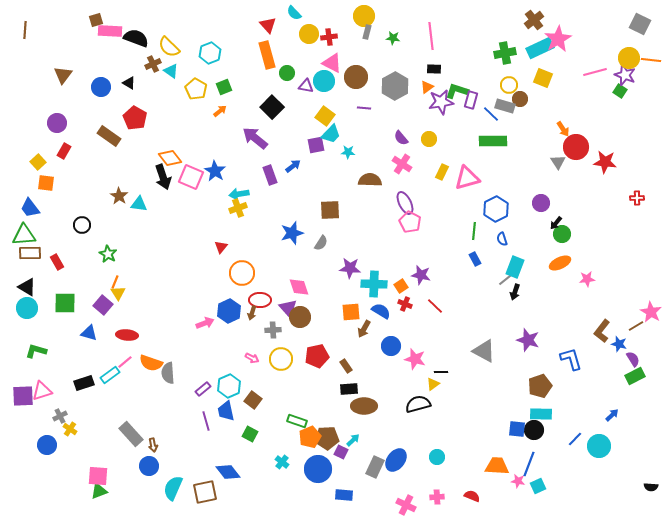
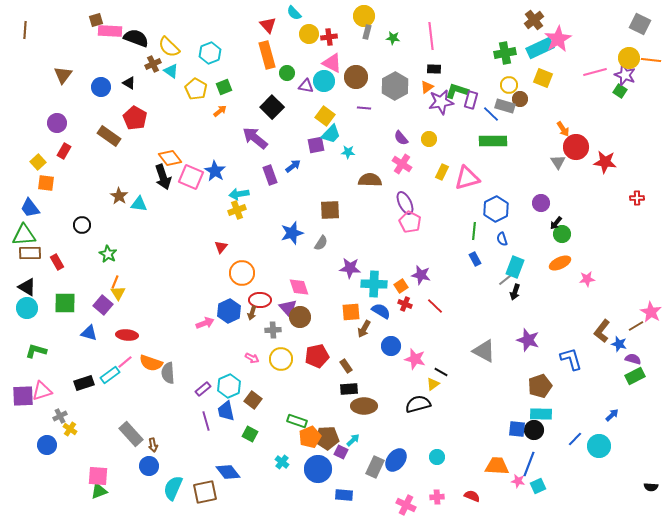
yellow cross at (238, 208): moved 1 px left, 2 px down
purple semicircle at (633, 359): rotated 42 degrees counterclockwise
black line at (441, 372): rotated 32 degrees clockwise
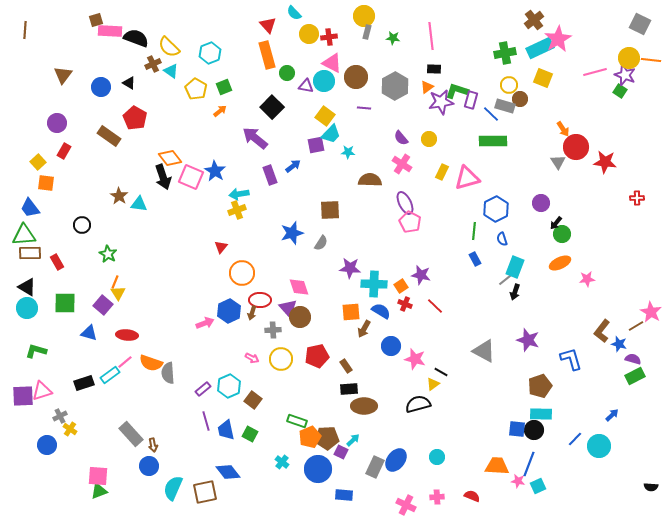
blue trapezoid at (226, 411): moved 19 px down
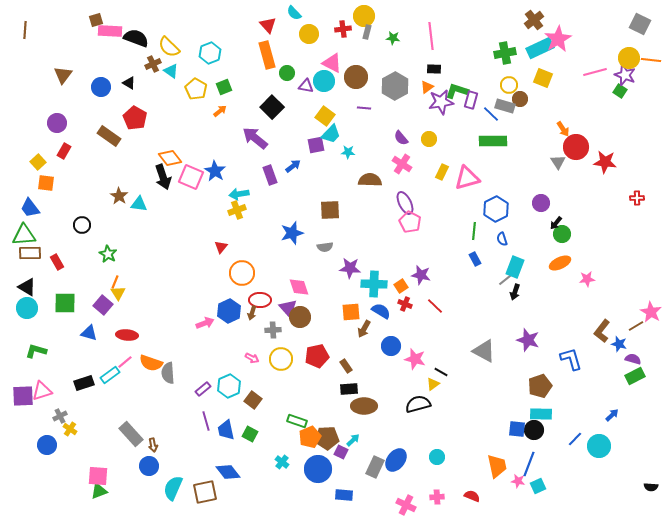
red cross at (329, 37): moved 14 px right, 8 px up
gray semicircle at (321, 243): moved 4 px right, 4 px down; rotated 49 degrees clockwise
orange trapezoid at (497, 466): rotated 75 degrees clockwise
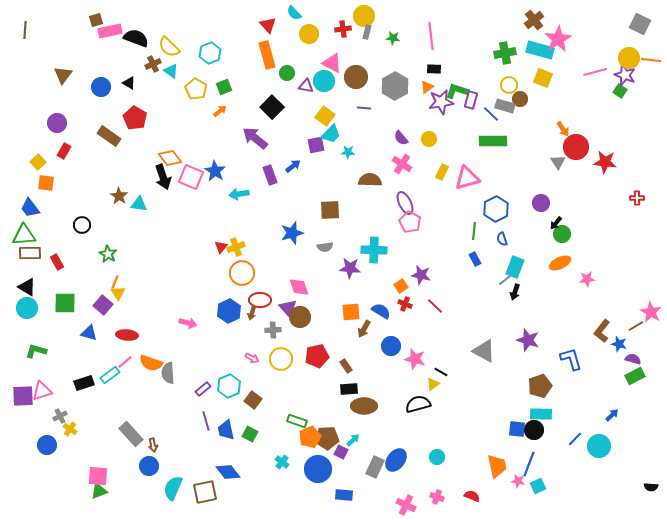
pink rectangle at (110, 31): rotated 15 degrees counterclockwise
cyan rectangle at (540, 48): moved 2 px down; rotated 40 degrees clockwise
yellow cross at (237, 210): moved 1 px left, 37 px down
cyan cross at (374, 284): moved 34 px up
pink arrow at (205, 323): moved 17 px left; rotated 36 degrees clockwise
pink cross at (437, 497): rotated 24 degrees clockwise
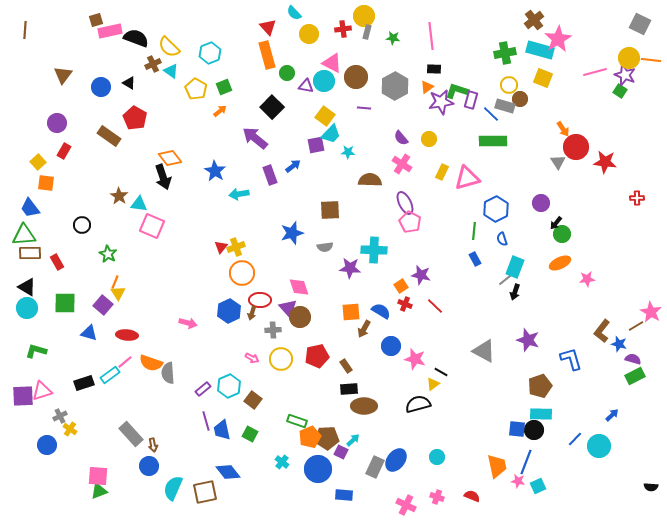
red triangle at (268, 25): moved 2 px down
pink square at (191, 177): moved 39 px left, 49 px down
blue trapezoid at (226, 430): moved 4 px left
blue line at (529, 464): moved 3 px left, 2 px up
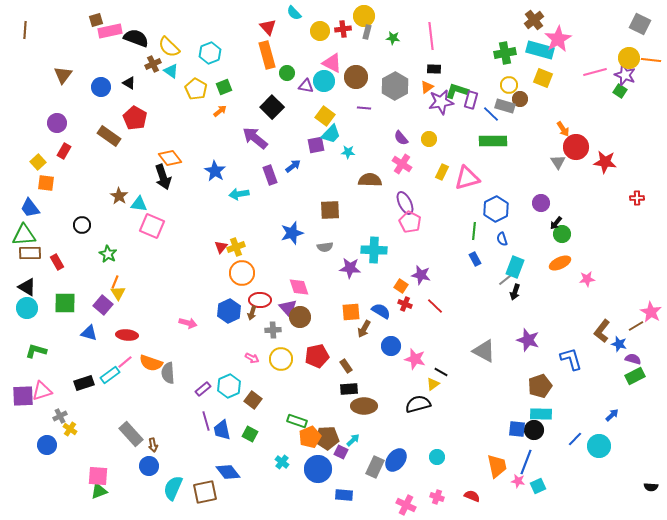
yellow circle at (309, 34): moved 11 px right, 3 px up
orange square at (401, 286): rotated 24 degrees counterclockwise
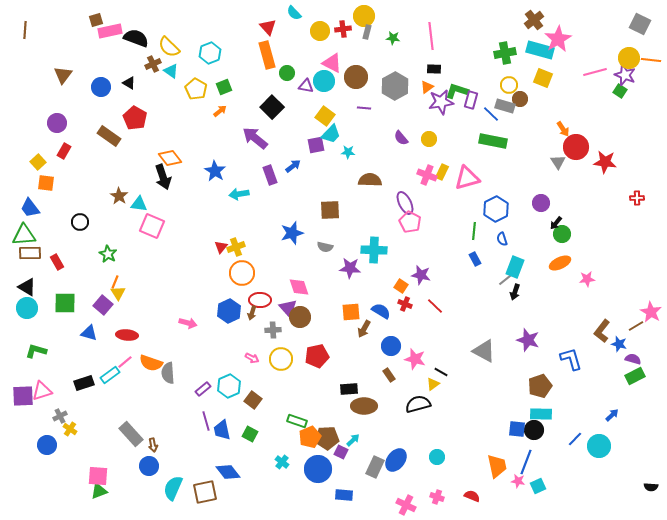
green rectangle at (493, 141): rotated 12 degrees clockwise
pink cross at (402, 164): moved 25 px right, 11 px down; rotated 12 degrees counterclockwise
black circle at (82, 225): moved 2 px left, 3 px up
gray semicircle at (325, 247): rotated 21 degrees clockwise
brown rectangle at (346, 366): moved 43 px right, 9 px down
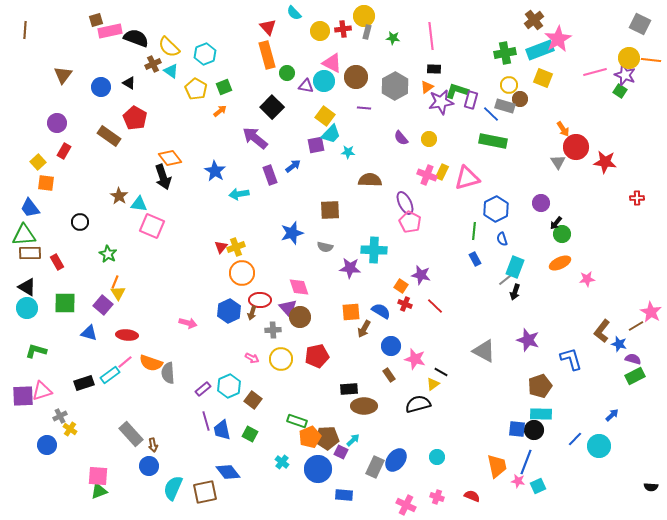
cyan rectangle at (540, 50): rotated 36 degrees counterclockwise
cyan hexagon at (210, 53): moved 5 px left, 1 px down
